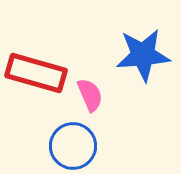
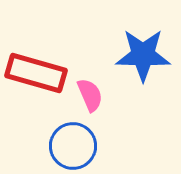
blue star: rotated 6 degrees clockwise
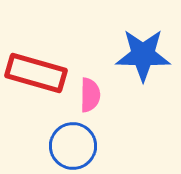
pink semicircle: rotated 24 degrees clockwise
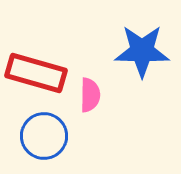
blue star: moved 1 px left, 4 px up
blue circle: moved 29 px left, 10 px up
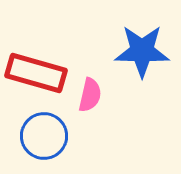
pink semicircle: rotated 12 degrees clockwise
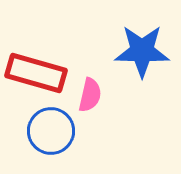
blue circle: moved 7 px right, 5 px up
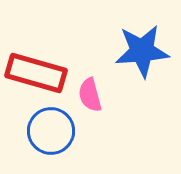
blue star: rotated 6 degrees counterclockwise
pink semicircle: rotated 152 degrees clockwise
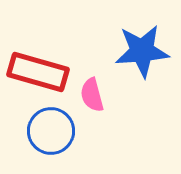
red rectangle: moved 2 px right, 1 px up
pink semicircle: moved 2 px right
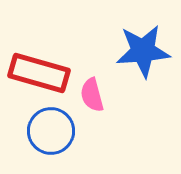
blue star: moved 1 px right
red rectangle: moved 1 px right, 1 px down
